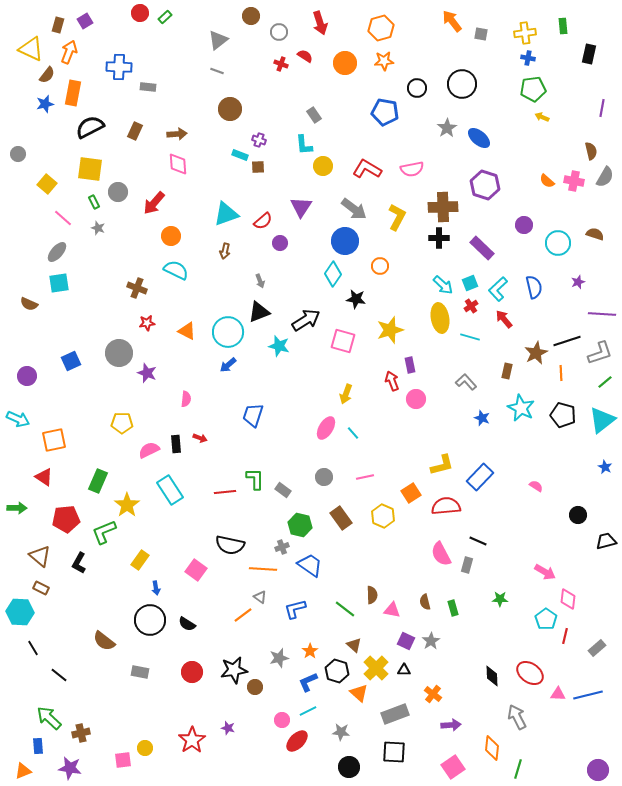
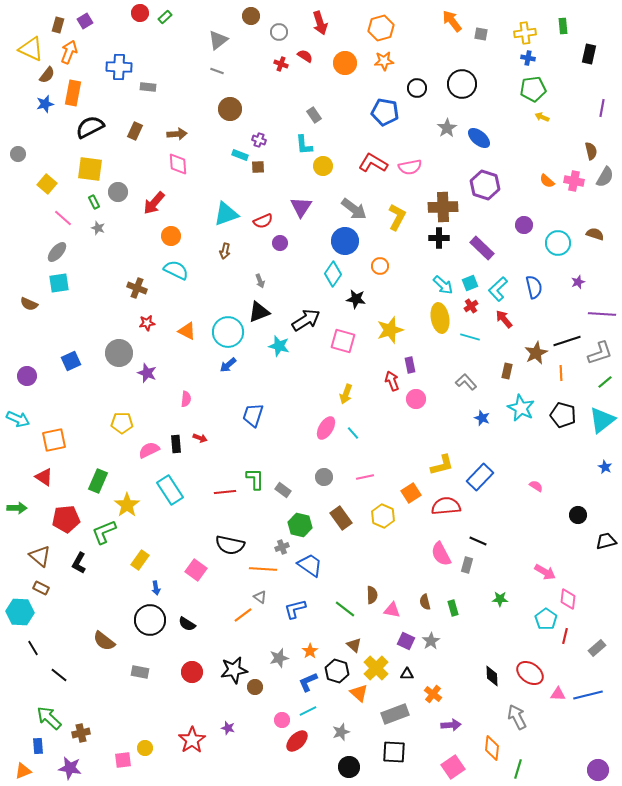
red L-shape at (367, 169): moved 6 px right, 6 px up
pink semicircle at (412, 169): moved 2 px left, 2 px up
red semicircle at (263, 221): rotated 18 degrees clockwise
black triangle at (404, 670): moved 3 px right, 4 px down
gray star at (341, 732): rotated 24 degrees counterclockwise
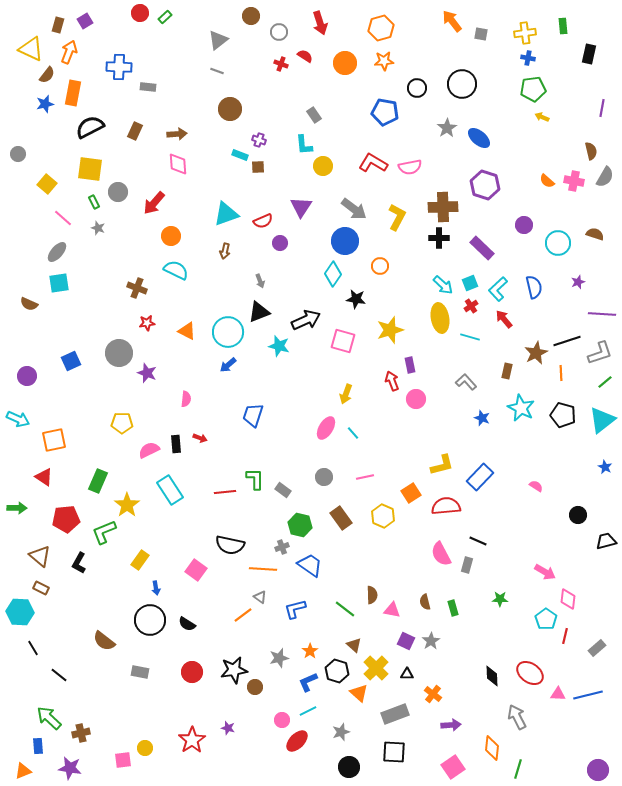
black arrow at (306, 320): rotated 8 degrees clockwise
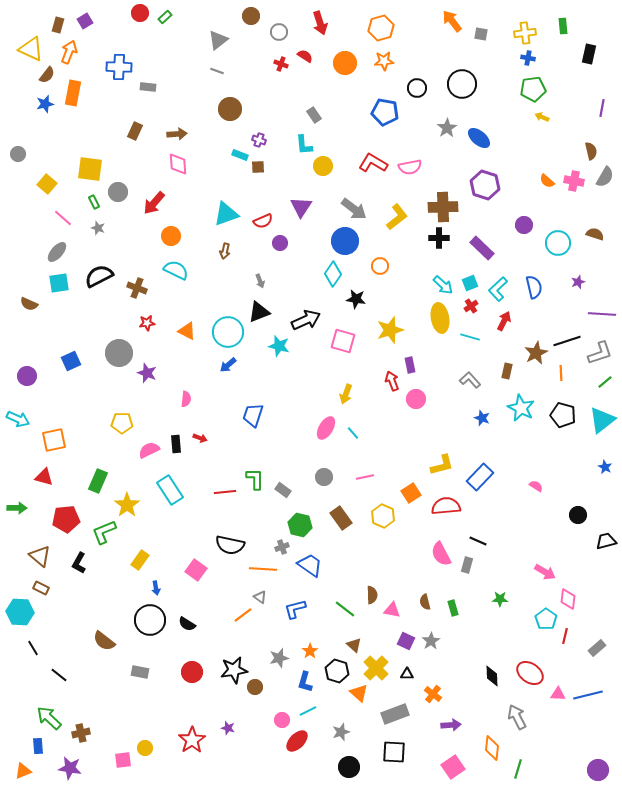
black semicircle at (90, 127): moved 9 px right, 149 px down
yellow L-shape at (397, 217): rotated 24 degrees clockwise
red arrow at (504, 319): moved 2 px down; rotated 66 degrees clockwise
gray L-shape at (466, 382): moved 4 px right, 2 px up
red triangle at (44, 477): rotated 18 degrees counterclockwise
blue L-shape at (308, 682): moved 3 px left; rotated 50 degrees counterclockwise
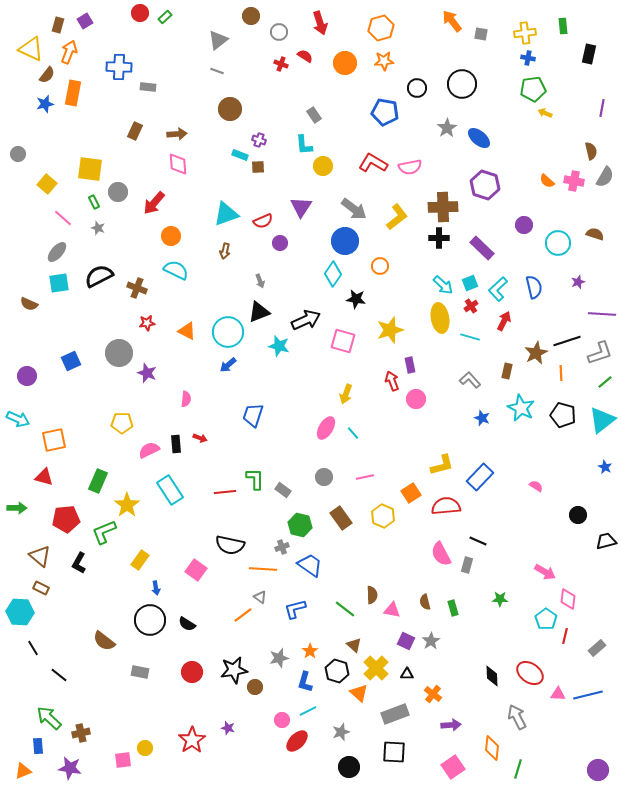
yellow arrow at (542, 117): moved 3 px right, 4 px up
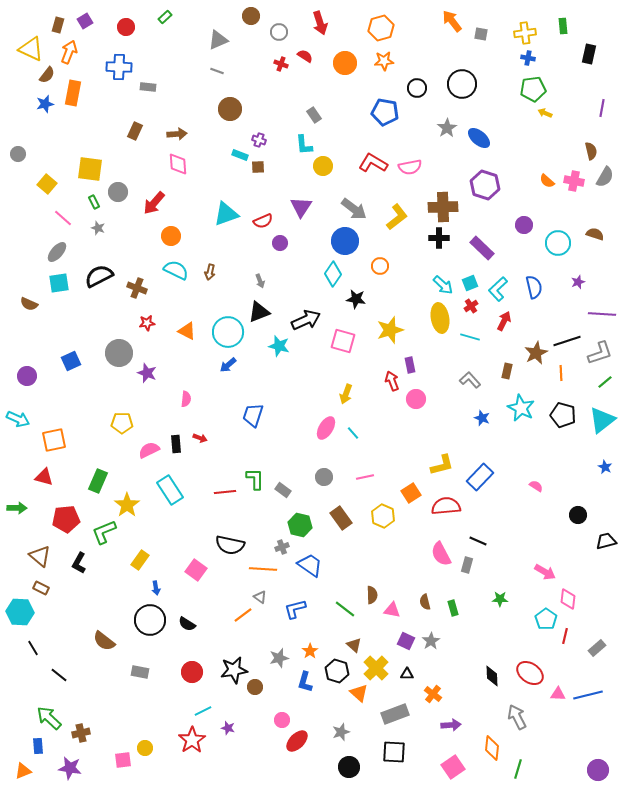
red circle at (140, 13): moved 14 px left, 14 px down
gray triangle at (218, 40): rotated 15 degrees clockwise
brown arrow at (225, 251): moved 15 px left, 21 px down
cyan line at (308, 711): moved 105 px left
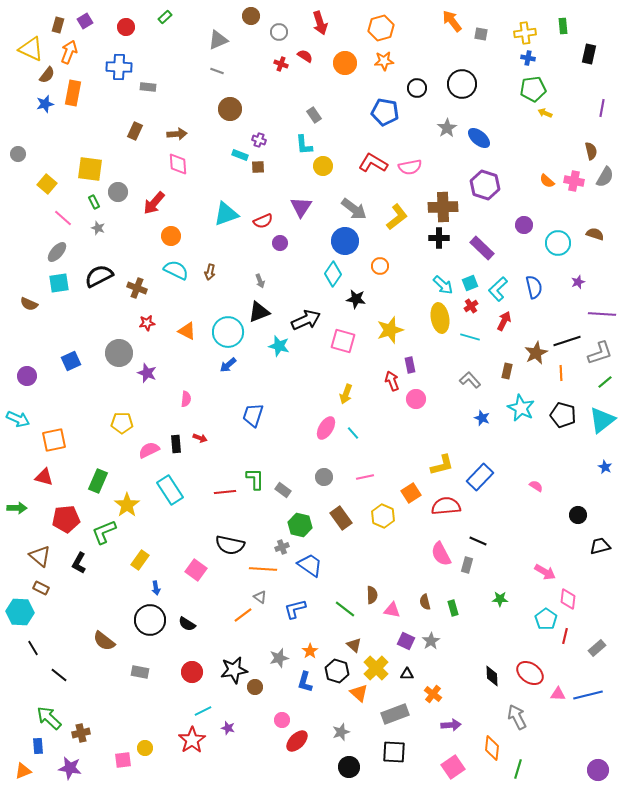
black trapezoid at (606, 541): moved 6 px left, 5 px down
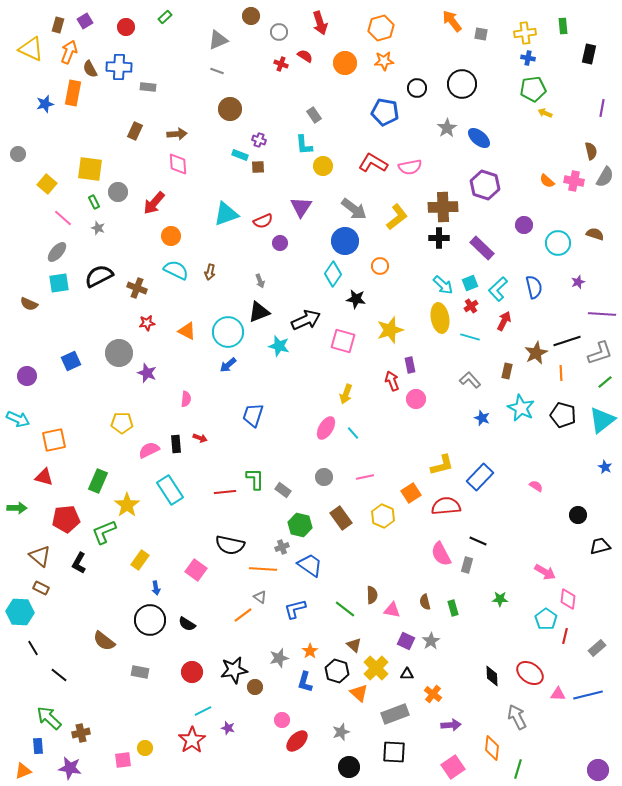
brown semicircle at (47, 75): moved 43 px right, 6 px up; rotated 114 degrees clockwise
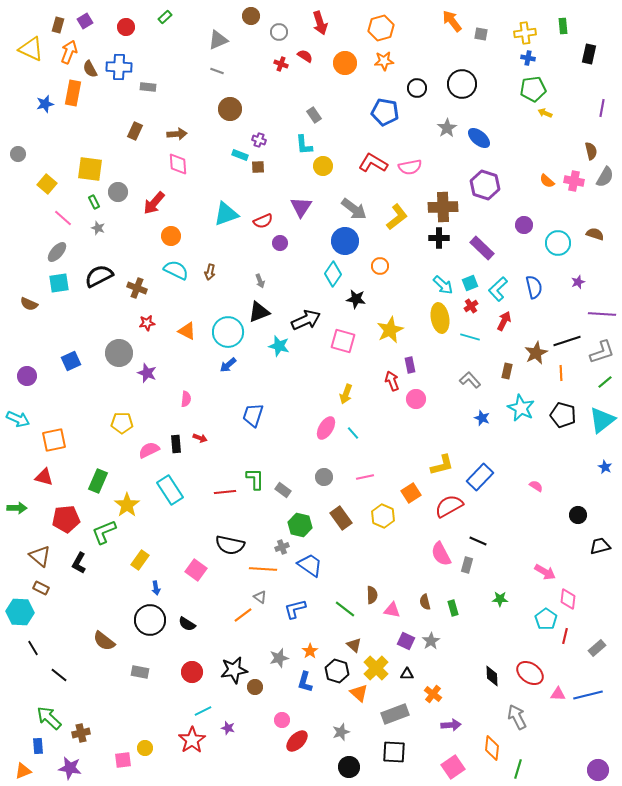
yellow star at (390, 330): rotated 8 degrees counterclockwise
gray L-shape at (600, 353): moved 2 px right, 1 px up
red semicircle at (446, 506): moved 3 px right; rotated 24 degrees counterclockwise
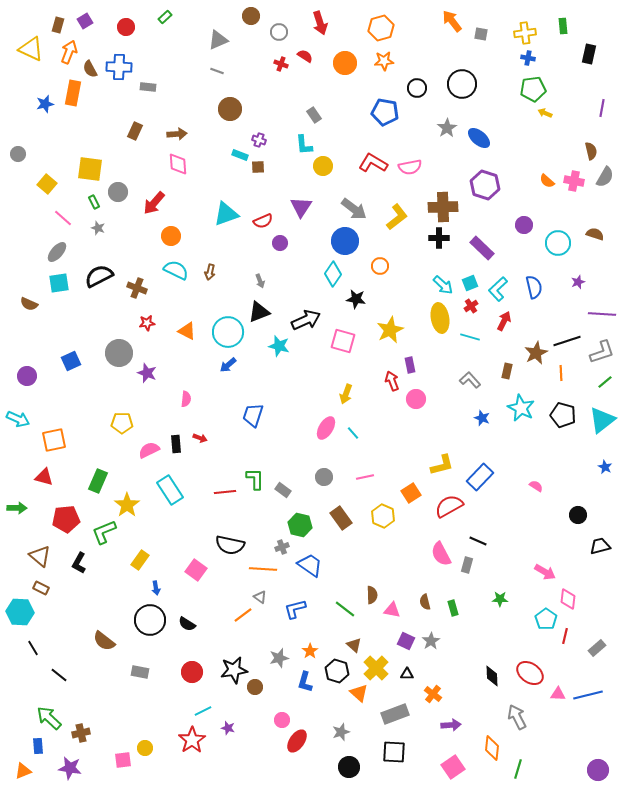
red ellipse at (297, 741): rotated 10 degrees counterclockwise
